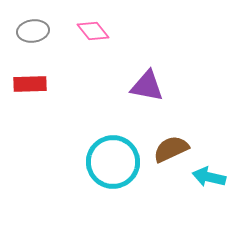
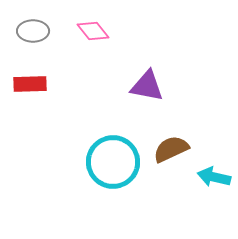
gray ellipse: rotated 8 degrees clockwise
cyan arrow: moved 5 px right
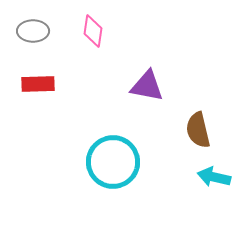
pink diamond: rotated 48 degrees clockwise
red rectangle: moved 8 px right
brown semicircle: moved 27 px right, 19 px up; rotated 78 degrees counterclockwise
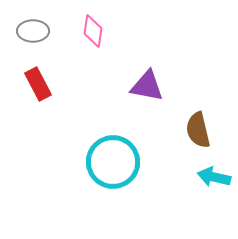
red rectangle: rotated 64 degrees clockwise
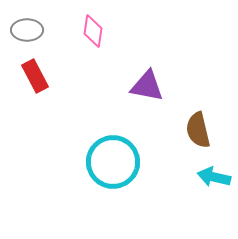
gray ellipse: moved 6 px left, 1 px up
red rectangle: moved 3 px left, 8 px up
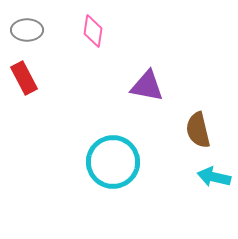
red rectangle: moved 11 px left, 2 px down
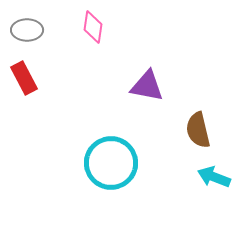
pink diamond: moved 4 px up
cyan circle: moved 2 px left, 1 px down
cyan arrow: rotated 8 degrees clockwise
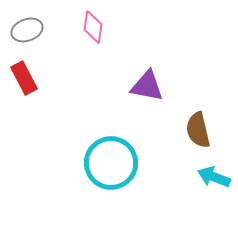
gray ellipse: rotated 20 degrees counterclockwise
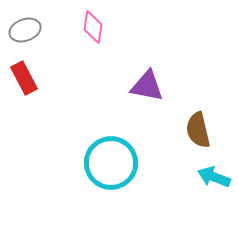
gray ellipse: moved 2 px left
